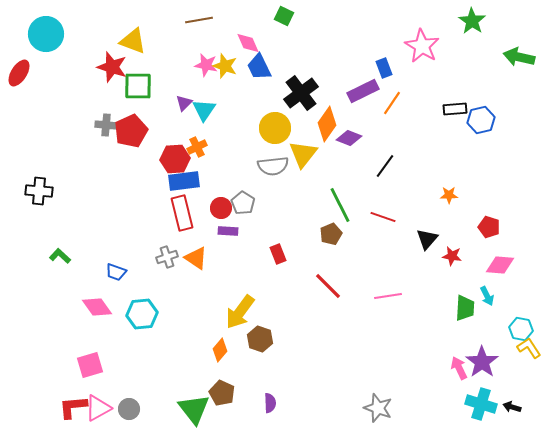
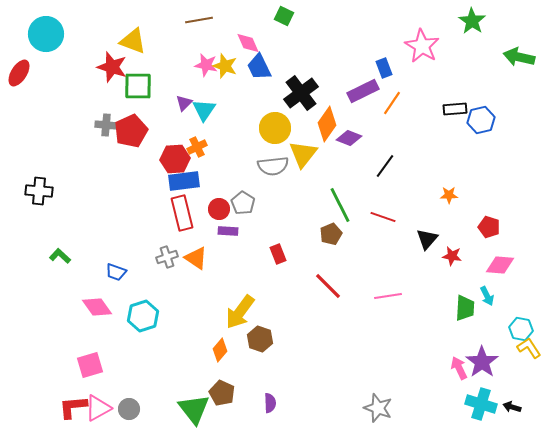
red circle at (221, 208): moved 2 px left, 1 px down
cyan hexagon at (142, 314): moved 1 px right, 2 px down; rotated 12 degrees counterclockwise
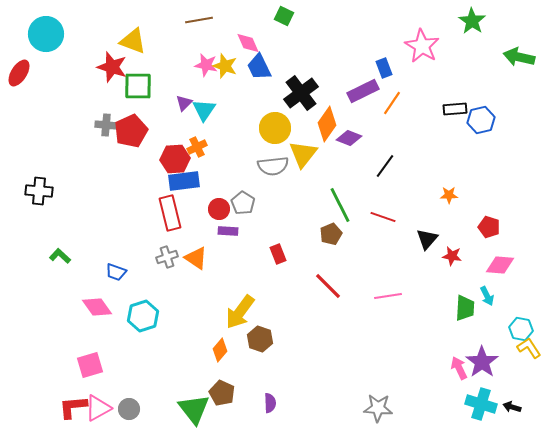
red rectangle at (182, 213): moved 12 px left
gray star at (378, 408): rotated 16 degrees counterclockwise
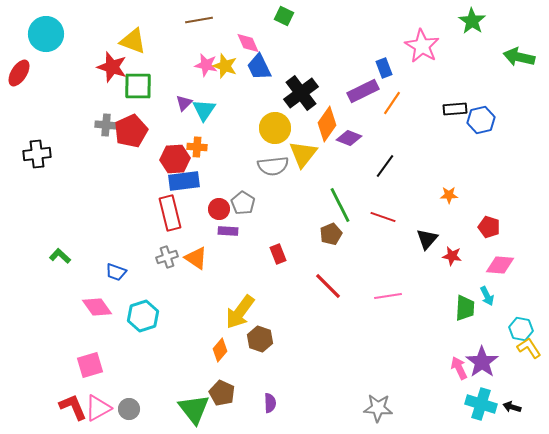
orange cross at (197, 147): rotated 30 degrees clockwise
black cross at (39, 191): moved 2 px left, 37 px up; rotated 12 degrees counterclockwise
red L-shape at (73, 407): rotated 72 degrees clockwise
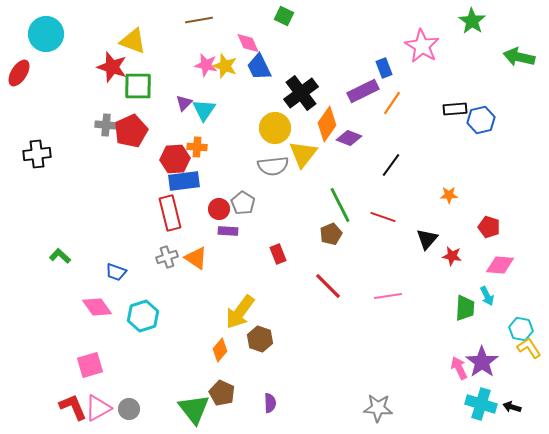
black line at (385, 166): moved 6 px right, 1 px up
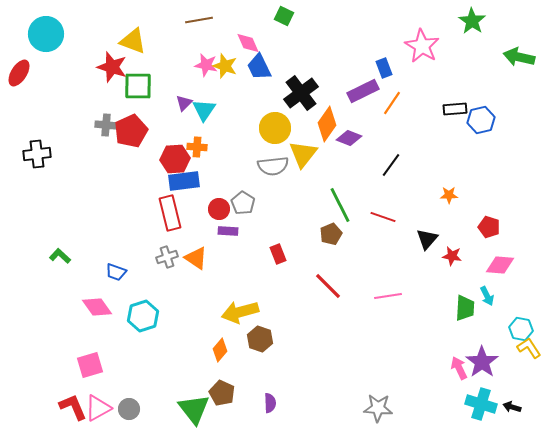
yellow arrow at (240, 312): rotated 39 degrees clockwise
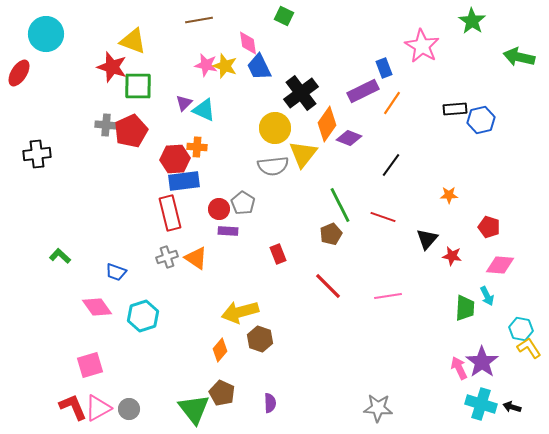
pink diamond at (248, 43): rotated 15 degrees clockwise
cyan triangle at (204, 110): rotated 40 degrees counterclockwise
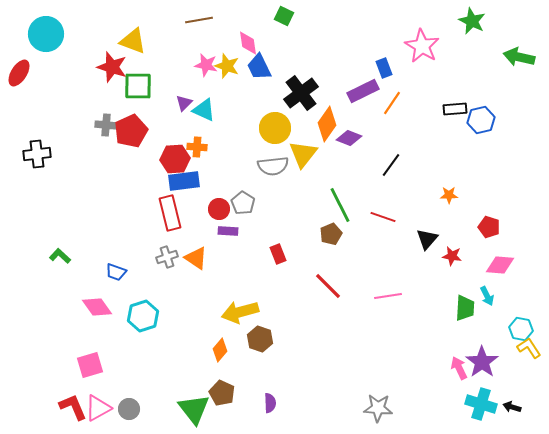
green star at (472, 21): rotated 8 degrees counterclockwise
yellow star at (225, 66): moved 2 px right
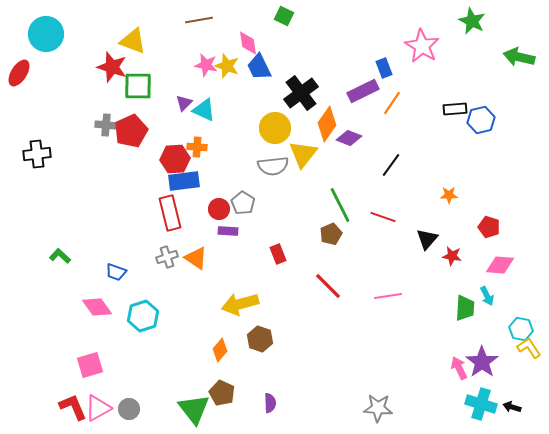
yellow arrow at (240, 312): moved 8 px up
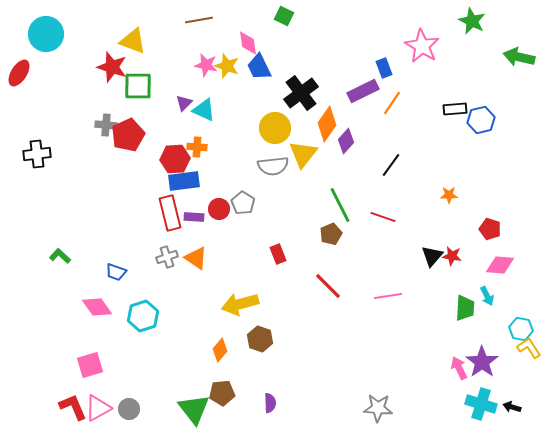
red pentagon at (131, 131): moved 3 px left, 4 px down
purple diamond at (349, 138): moved 3 px left, 3 px down; rotated 70 degrees counterclockwise
red pentagon at (489, 227): moved 1 px right, 2 px down
purple rectangle at (228, 231): moved 34 px left, 14 px up
black triangle at (427, 239): moved 5 px right, 17 px down
brown pentagon at (222, 393): rotated 30 degrees counterclockwise
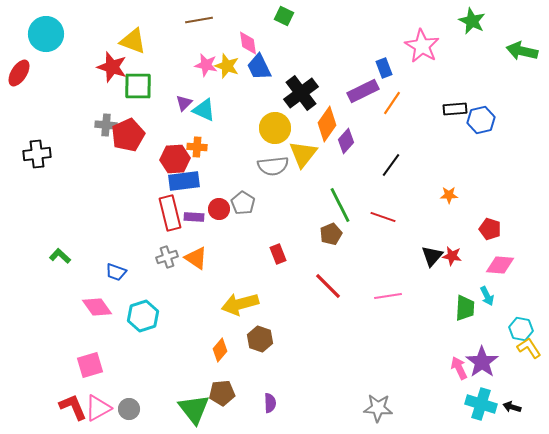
green arrow at (519, 57): moved 3 px right, 6 px up
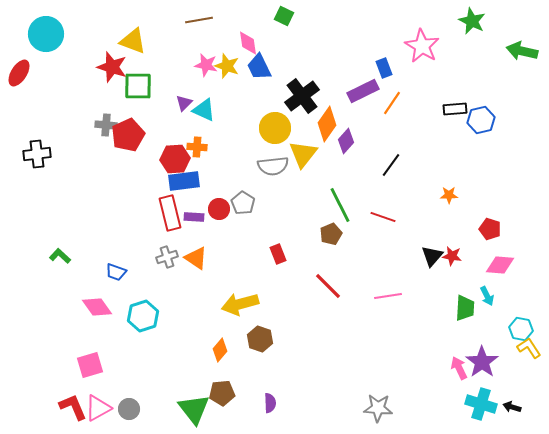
black cross at (301, 93): moved 1 px right, 3 px down
